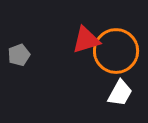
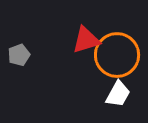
orange circle: moved 1 px right, 4 px down
white trapezoid: moved 2 px left, 1 px down
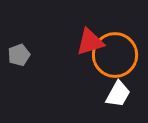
red triangle: moved 4 px right, 2 px down
orange circle: moved 2 px left
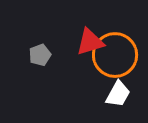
gray pentagon: moved 21 px right
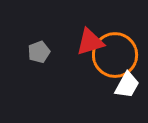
gray pentagon: moved 1 px left, 3 px up
white trapezoid: moved 9 px right, 9 px up
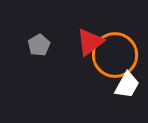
red triangle: rotated 20 degrees counterclockwise
gray pentagon: moved 7 px up; rotated 10 degrees counterclockwise
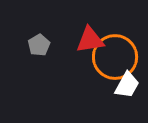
red triangle: moved 2 px up; rotated 28 degrees clockwise
orange circle: moved 2 px down
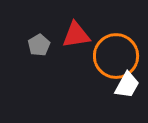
red triangle: moved 14 px left, 5 px up
orange circle: moved 1 px right, 1 px up
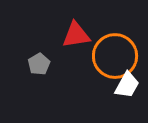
gray pentagon: moved 19 px down
orange circle: moved 1 px left
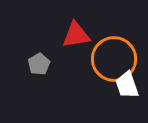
orange circle: moved 1 px left, 3 px down
white trapezoid: rotated 132 degrees clockwise
